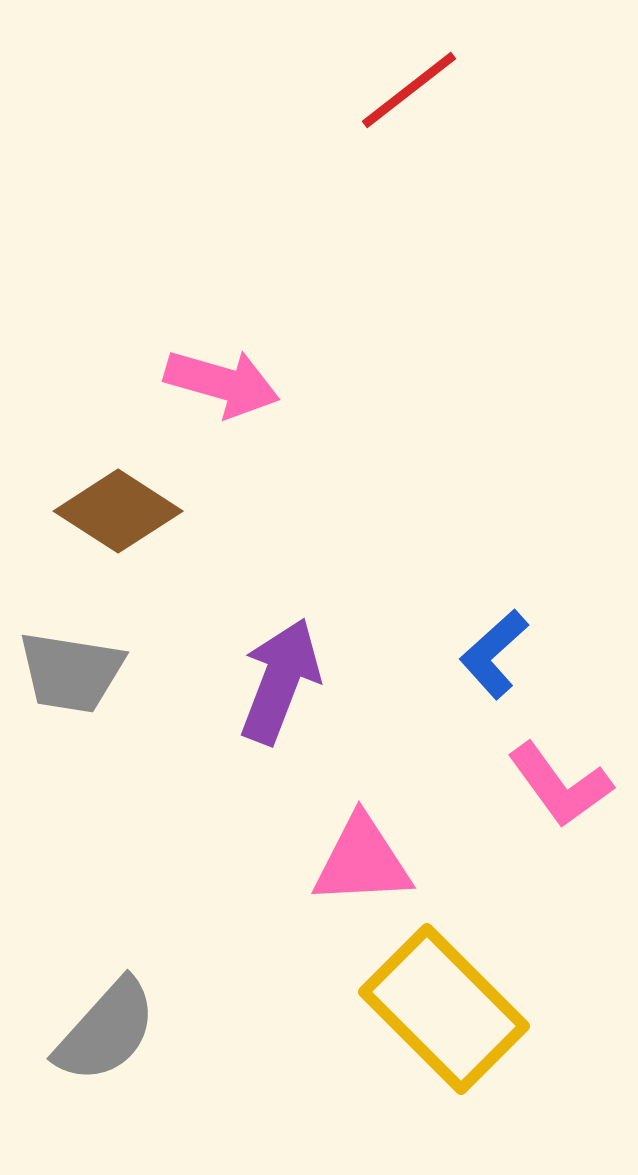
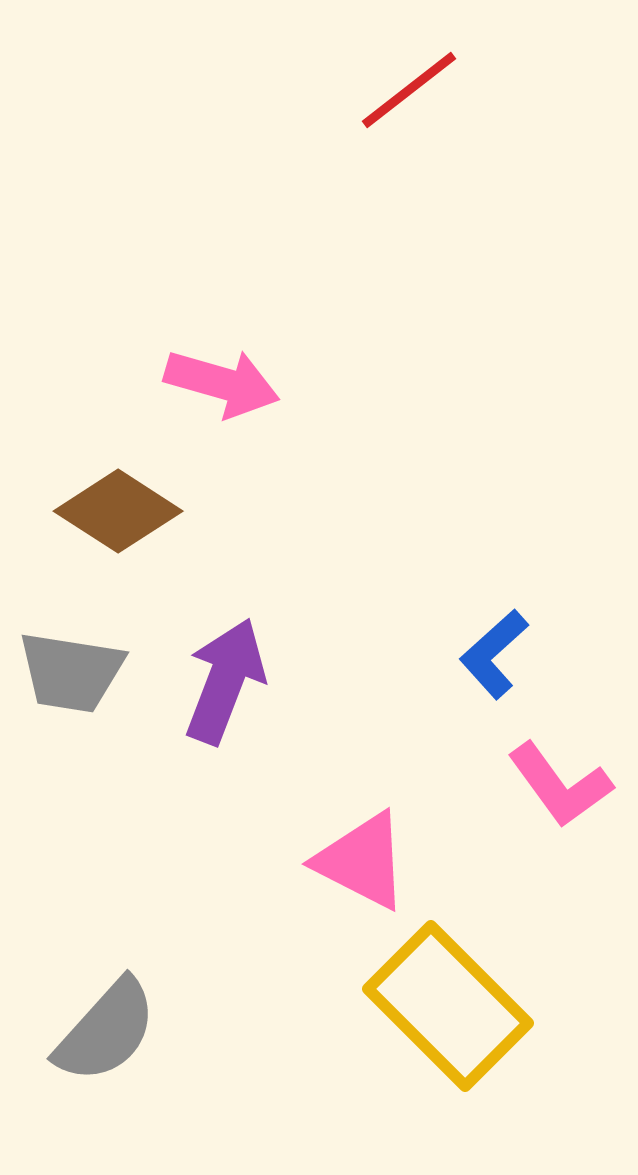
purple arrow: moved 55 px left
pink triangle: rotated 30 degrees clockwise
yellow rectangle: moved 4 px right, 3 px up
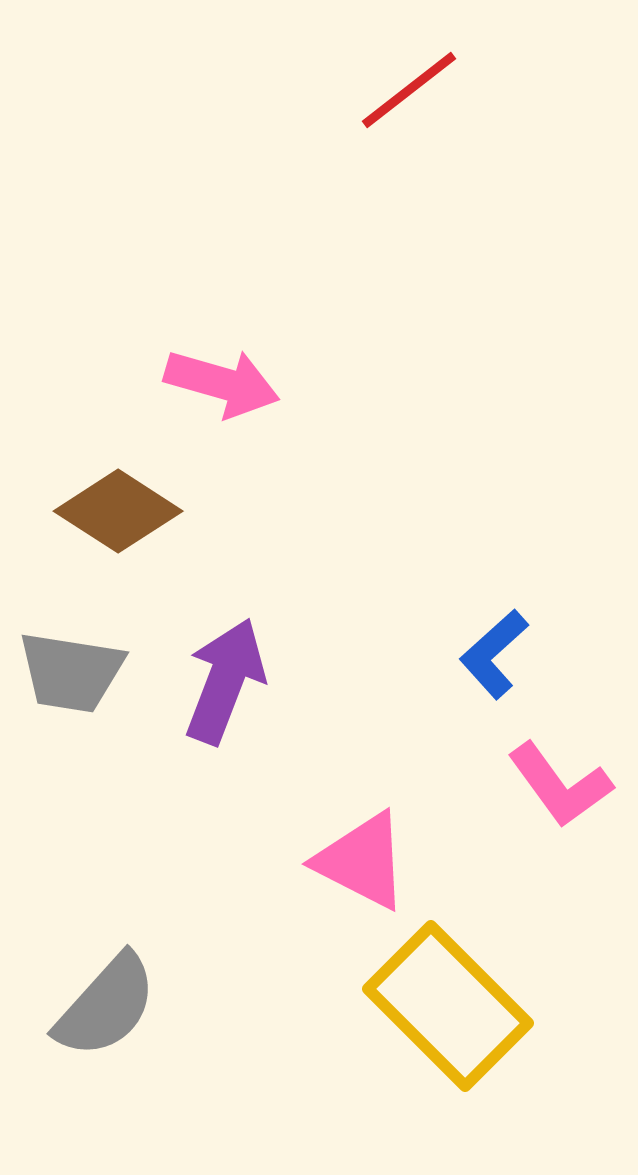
gray semicircle: moved 25 px up
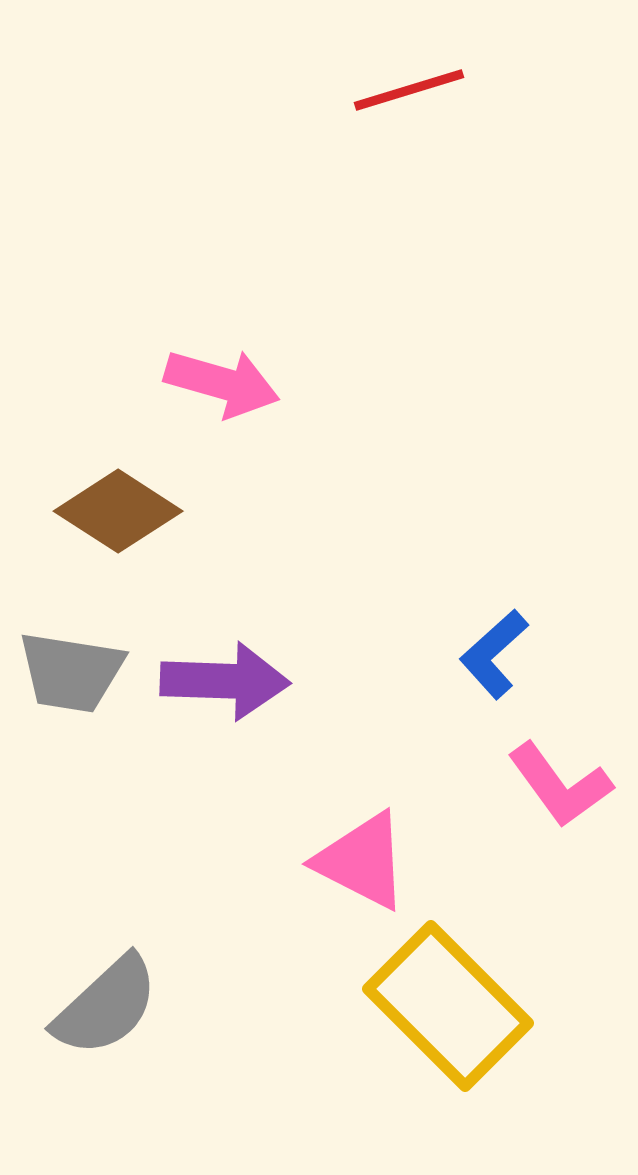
red line: rotated 21 degrees clockwise
purple arrow: rotated 71 degrees clockwise
gray semicircle: rotated 5 degrees clockwise
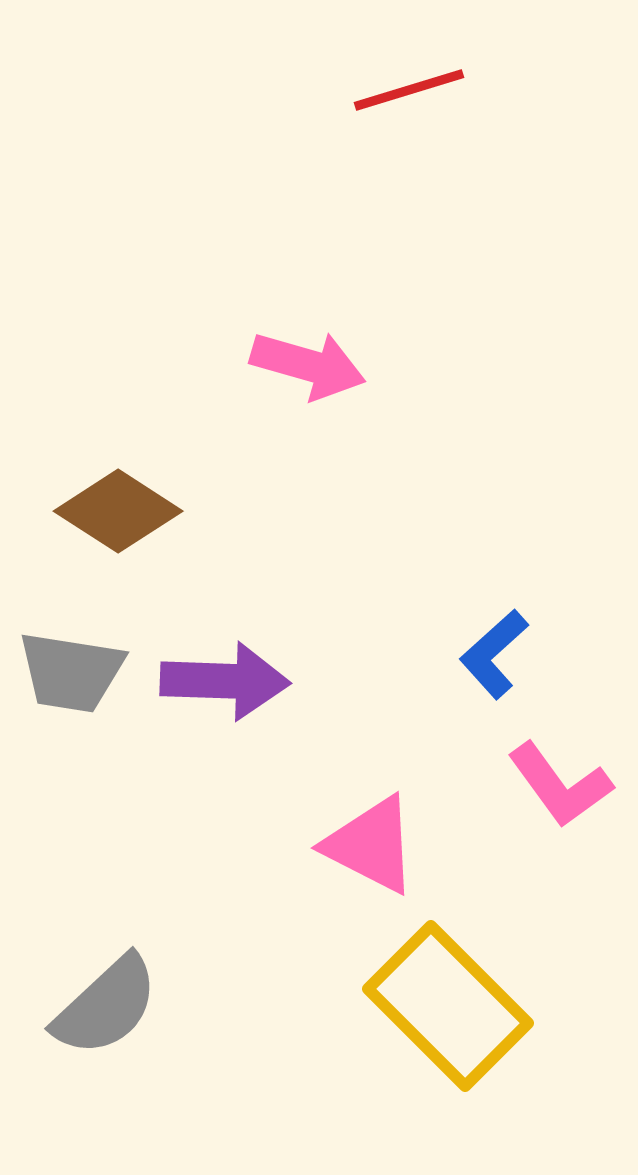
pink arrow: moved 86 px right, 18 px up
pink triangle: moved 9 px right, 16 px up
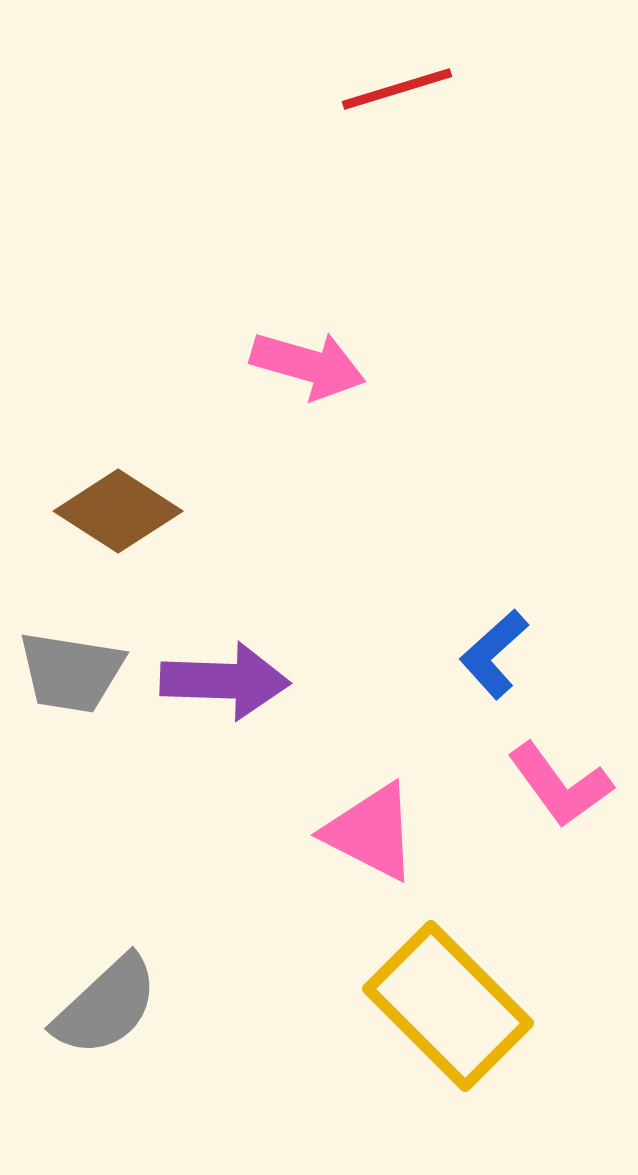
red line: moved 12 px left, 1 px up
pink triangle: moved 13 px up
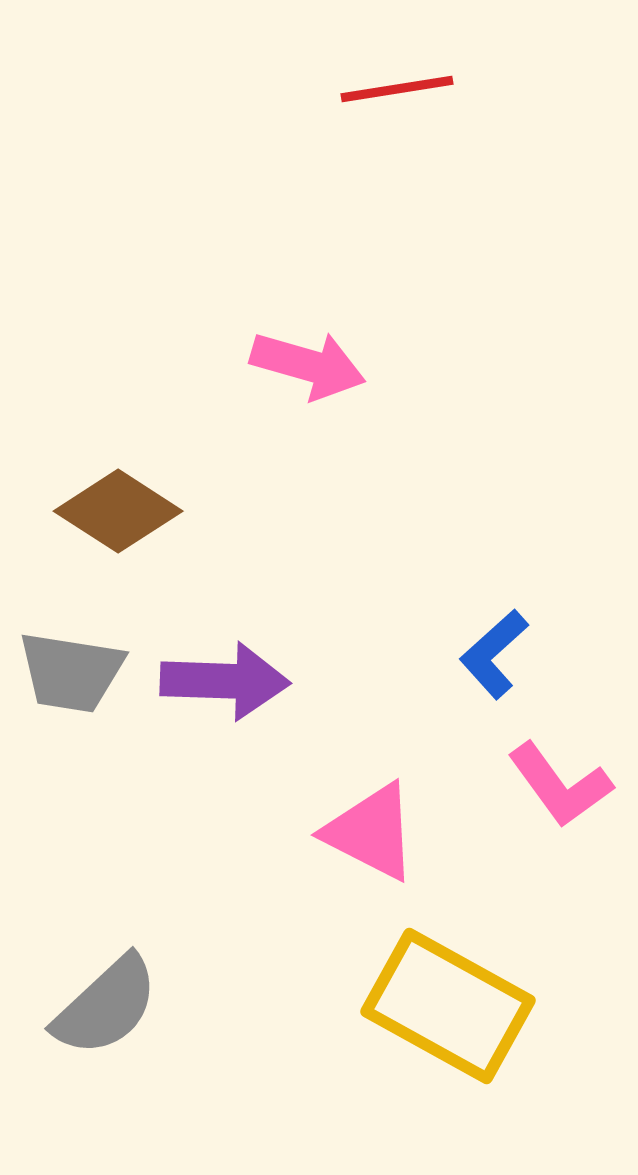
red line: rotated 8 degrees clockwise
yellow rectangle: rotated 16 degrees counterclockwise
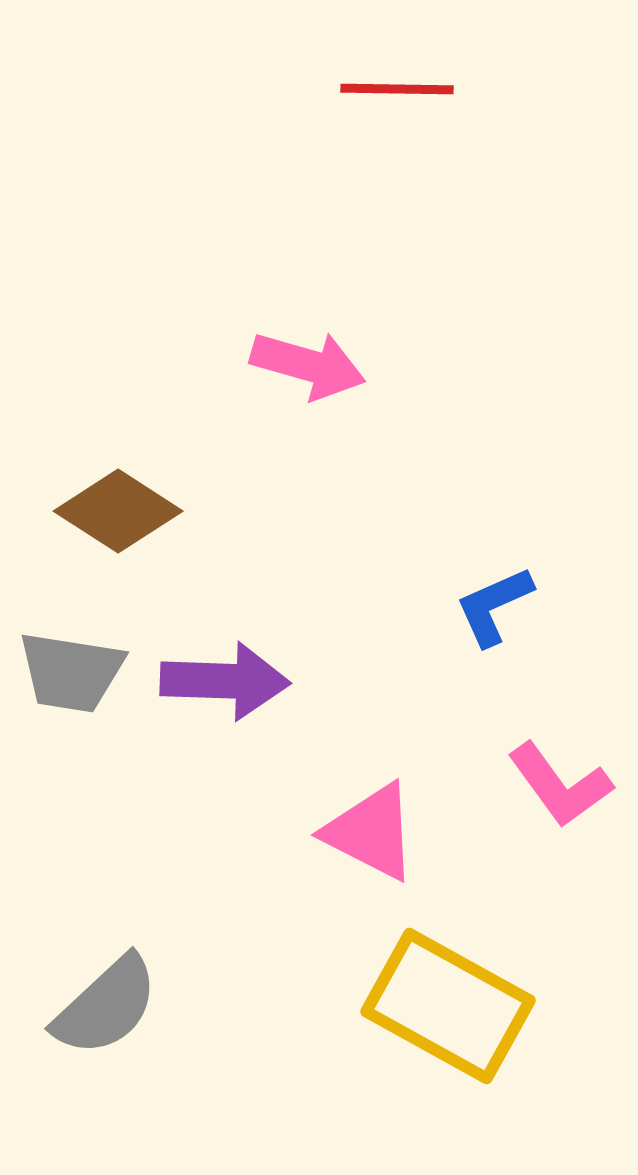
red line: rotated 10 degrees clockwise
blue L-shape: moved 48 px up; rotated 18 degrees clockwise
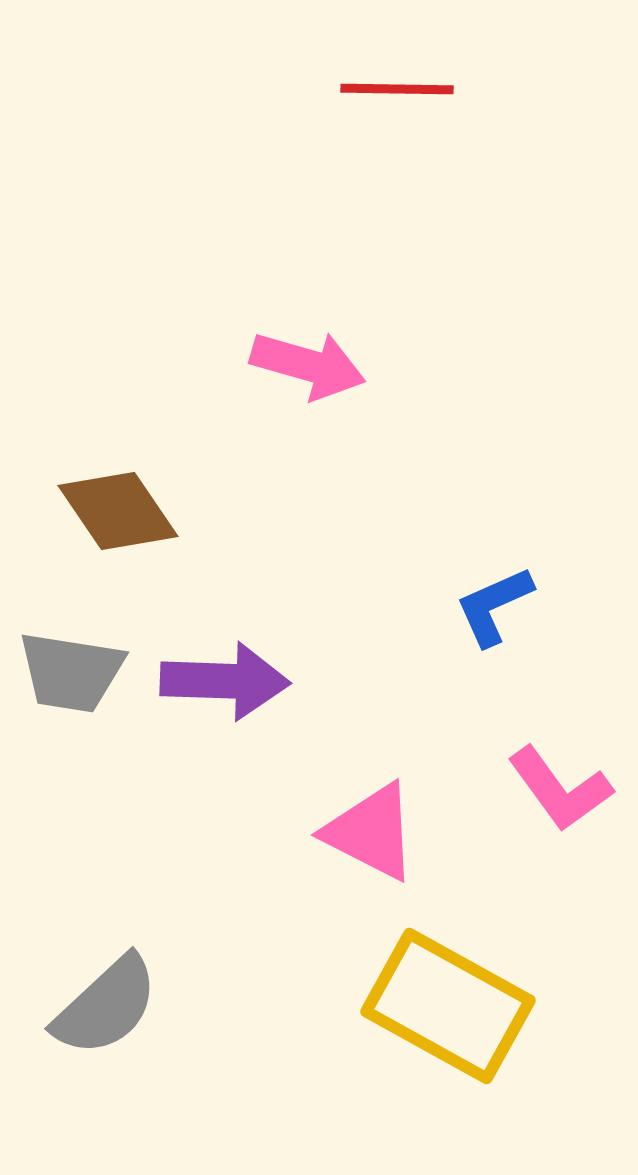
brown diamond: rotated 23 degrees clockwise
pink L-shape: moved 4 px down
